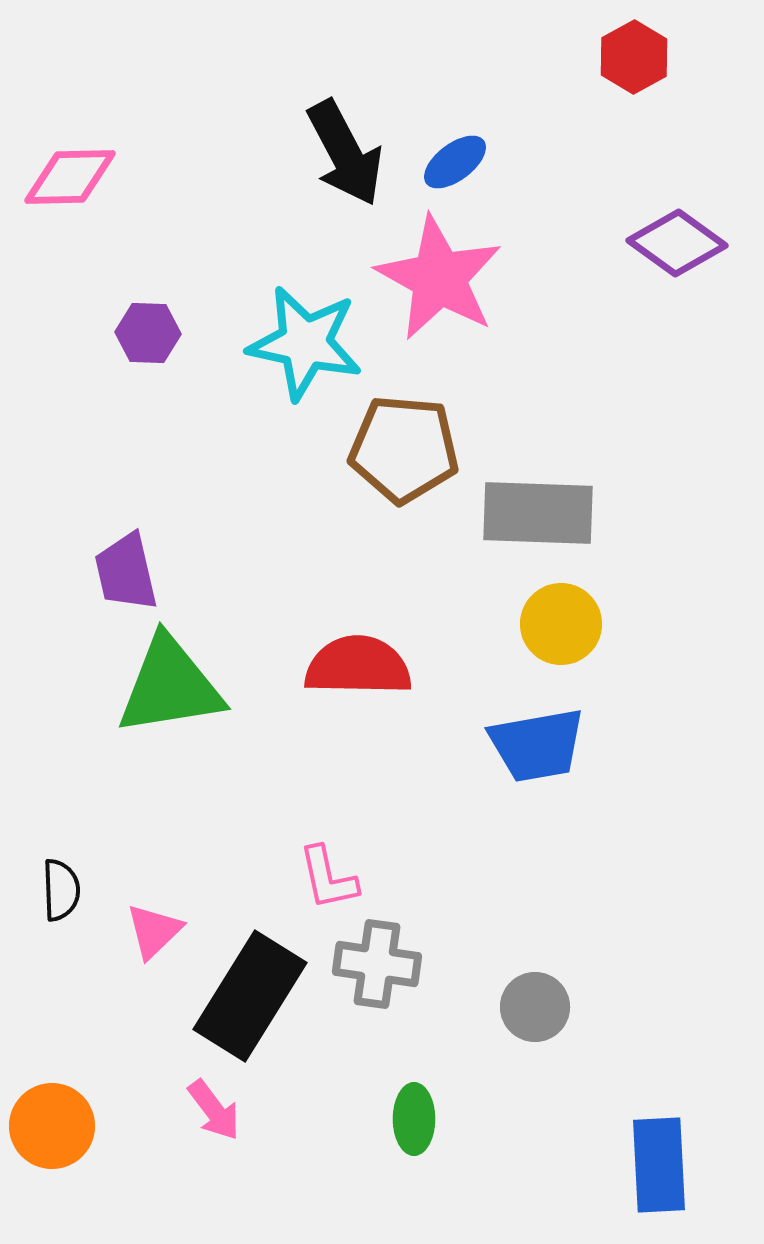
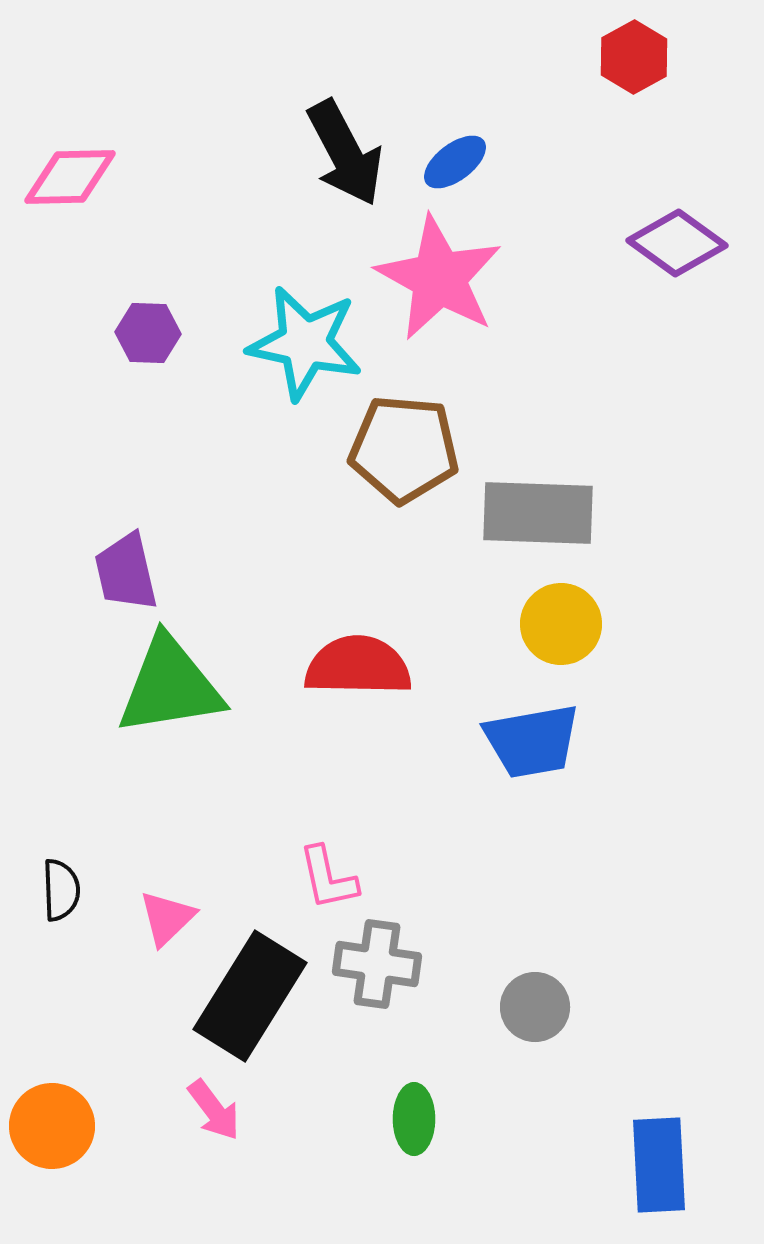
blue trapezoid: moved 5 px left, 4 px up
pink triangle: moved 13 px right, 13 px up
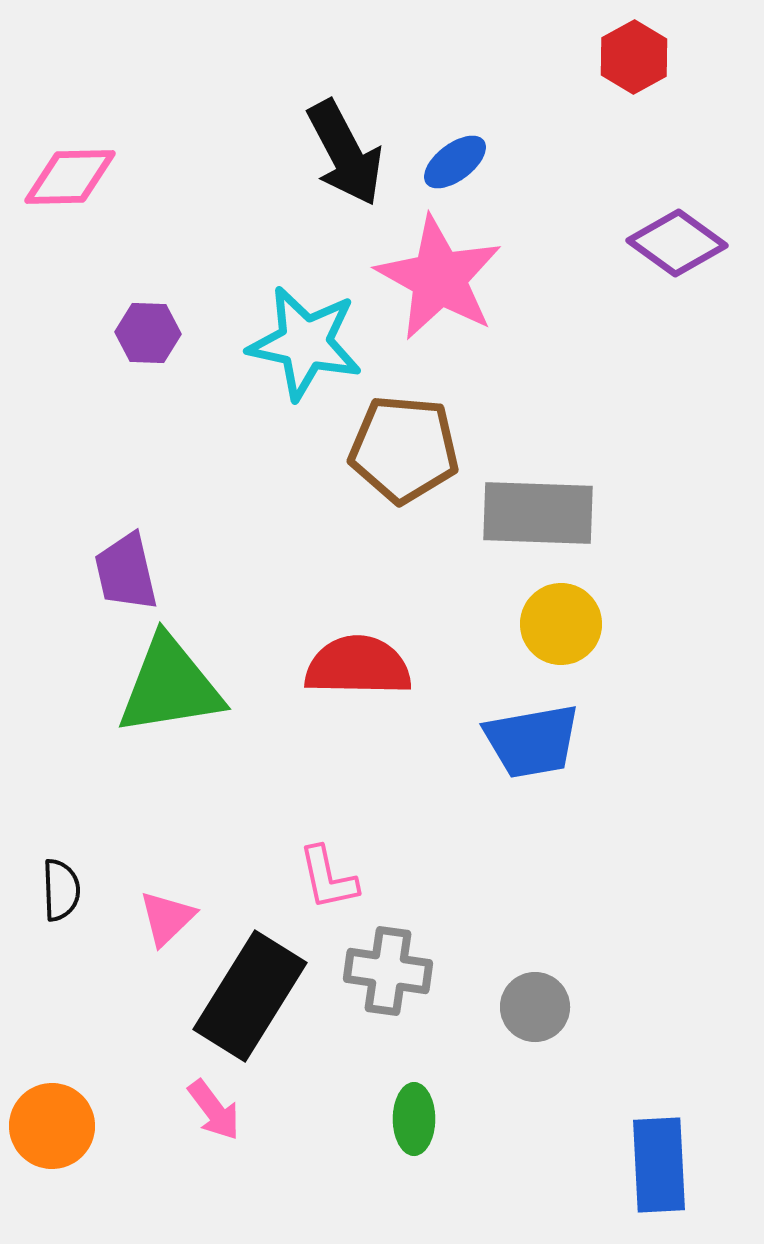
gray cross: moved 11 px right, 7 px down
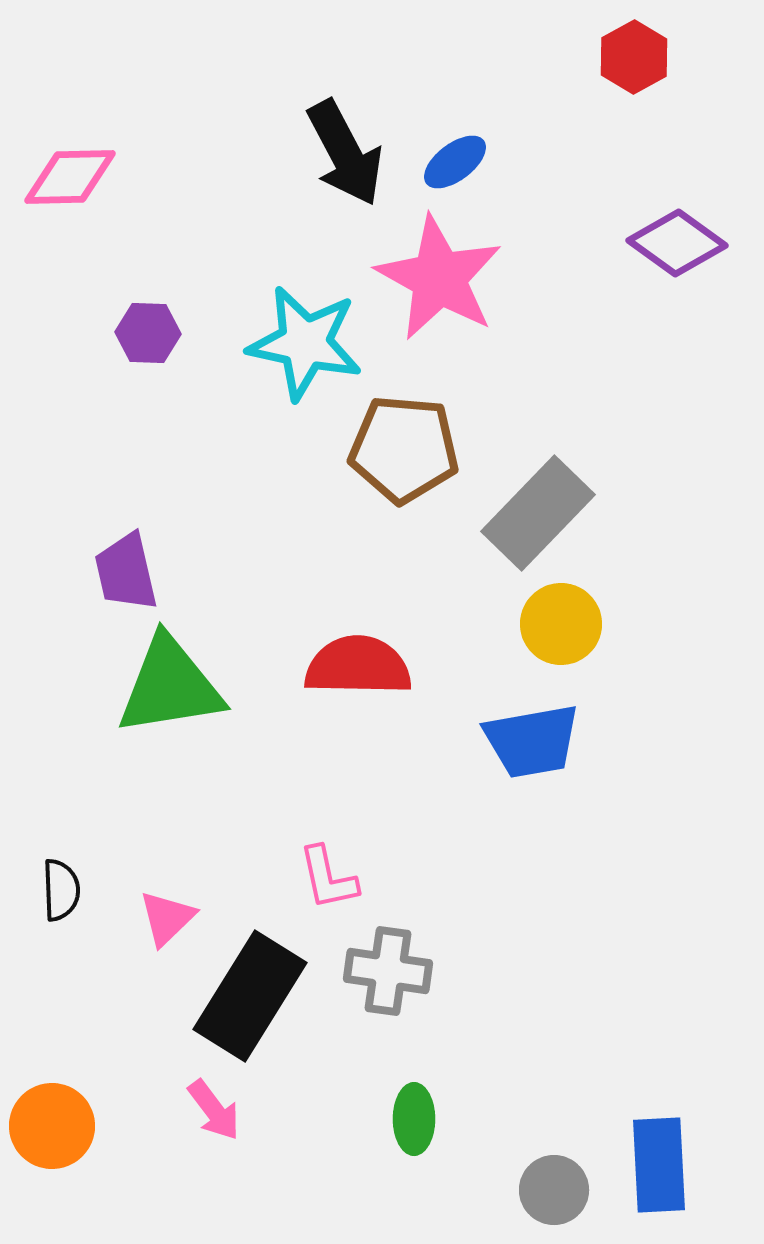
gray rectangle: rotated 48 degrees counterclockwise
gray circle: moved 19 px right, 183 px down
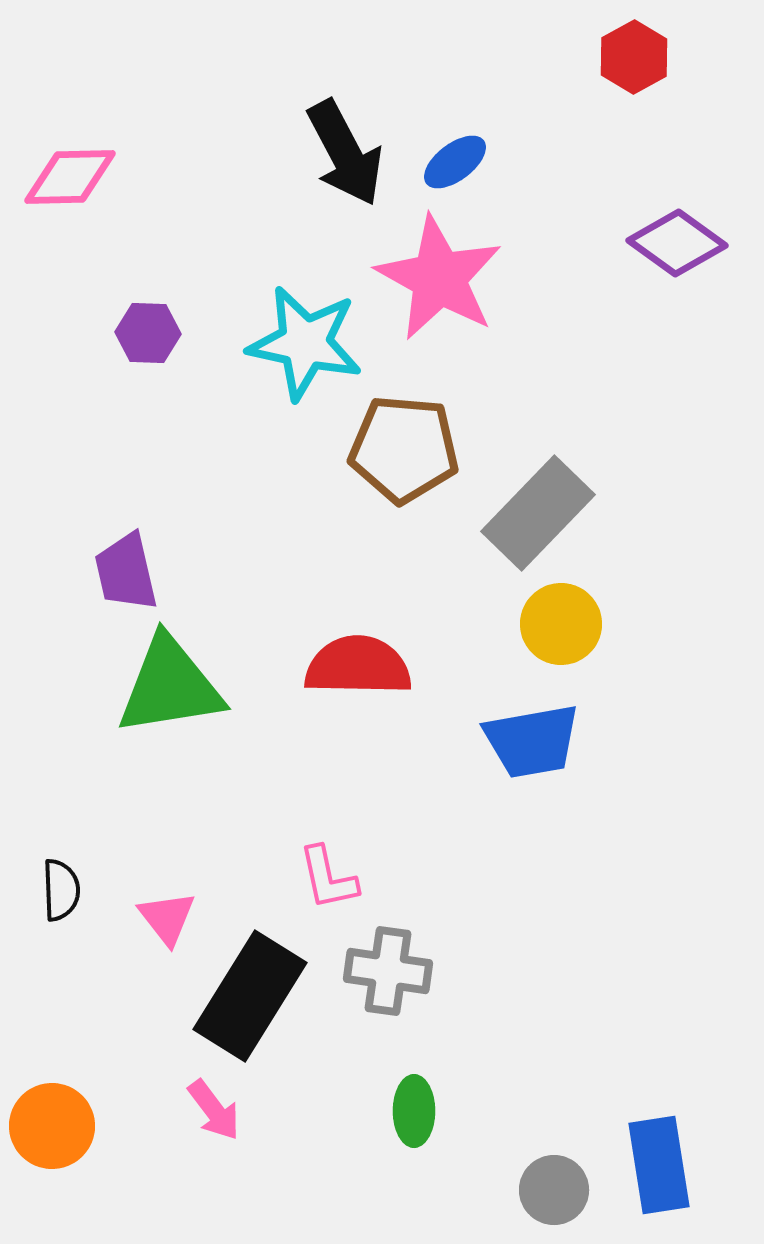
pink triangle: rotated 24 degrees counterclockwise
green ellipse: moved 8 px up
blue rectangle: rotated 6 degrees counterclockwise
